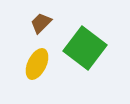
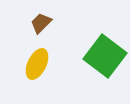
green square: moved 20 px right, 8 px down
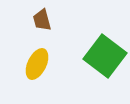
brown trapezoid: moved 1 px right, 3 px up; rotated 60 degrees counterclockwise
